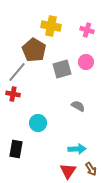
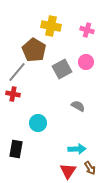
gray square: rotated 12 degrees counterclockwise
brown arrow: moved 1 px left, 1 px up
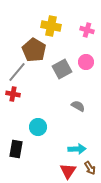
cyan circle: moved 4 px down
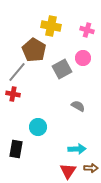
pink circle: moved 3 px left, 4 px up
brown arrow: moved 1 px right; rotated 56 degrees counterclockwise
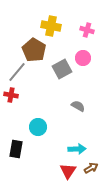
red cross: moved 2 px left, 1 px down
brown arrow: rotated 32 degrees counterclockwise
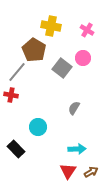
pink cross: rotated 16 degrees clockwise
gray square: moved 1 px up; rotated 24 degrees counterclockwise
gray semicircle: moved 4 px left, 2 px down; rotated 88 degrees counterclockwise
black rectangle: rotated 54 degrees counterclockwise
brown arrow: moved 4 px down
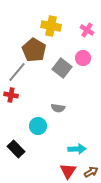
gray semicircle: moved 16 px left; rotated 112 degrees counterclockwise
cyan circle: moved 1 px up
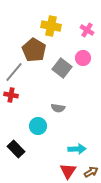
gray line: moved 3 px left
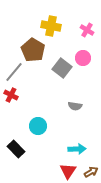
brown pentagon: moved 1 px left
red cross: rotated 16 degrees clockwise
gray semicircle: moved 17 px right, 2 px up
